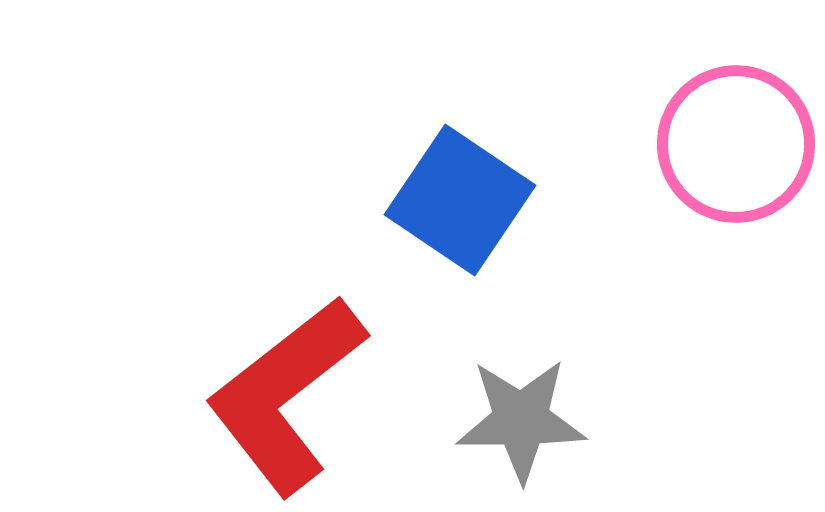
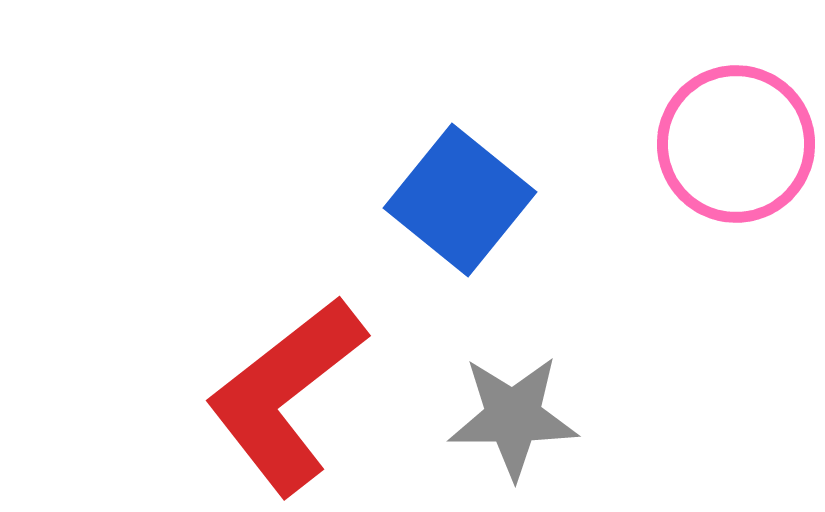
blue square: rotated 5 degrees clockwise
gray star: moved 8 px left, 3 px up
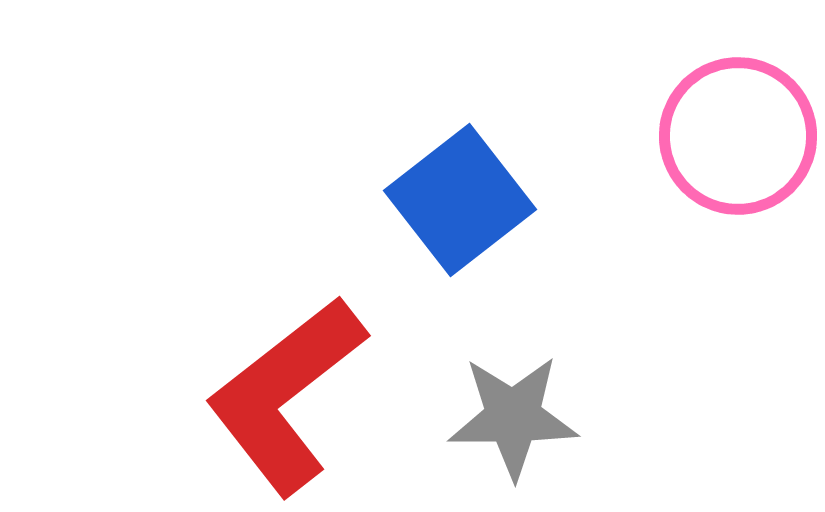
pink circle: moved 2 px right, 8 px up
blue square: rotated 13 degrees clockwise
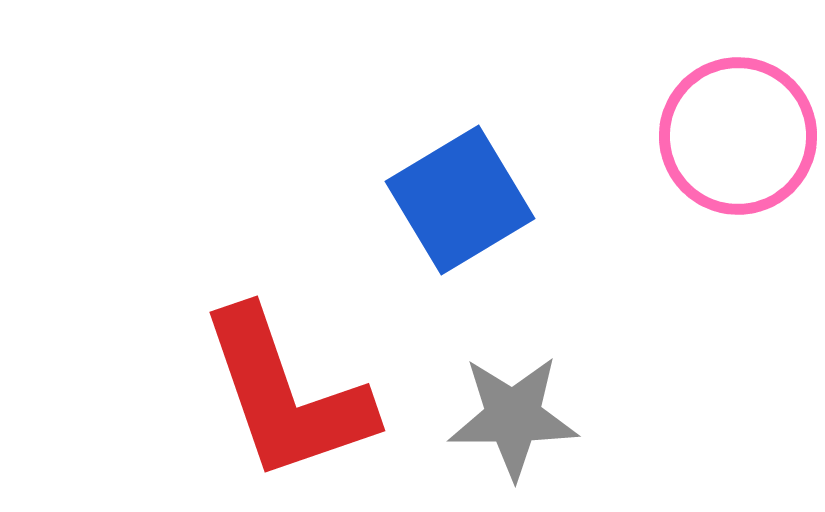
blue square: rotated 7 degrees clockwise
red L-shape: rotated 71 degrees counterclockwise
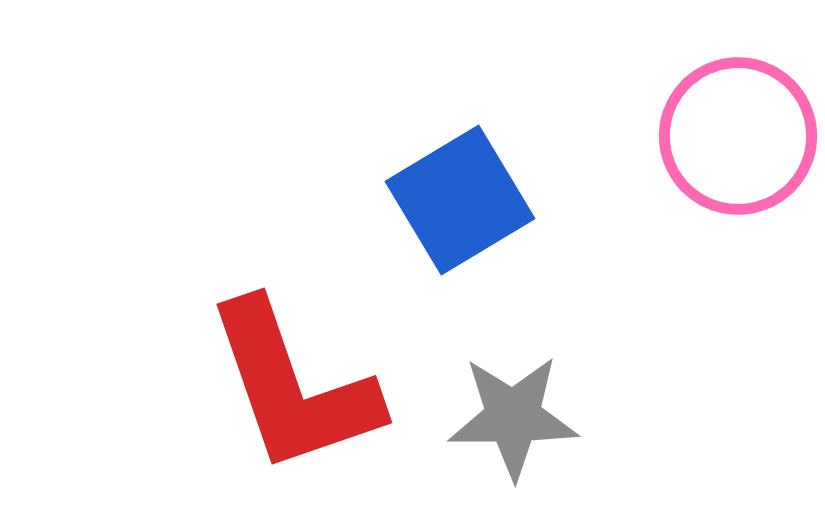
red L-shape: moved 7 px right, 8 px up
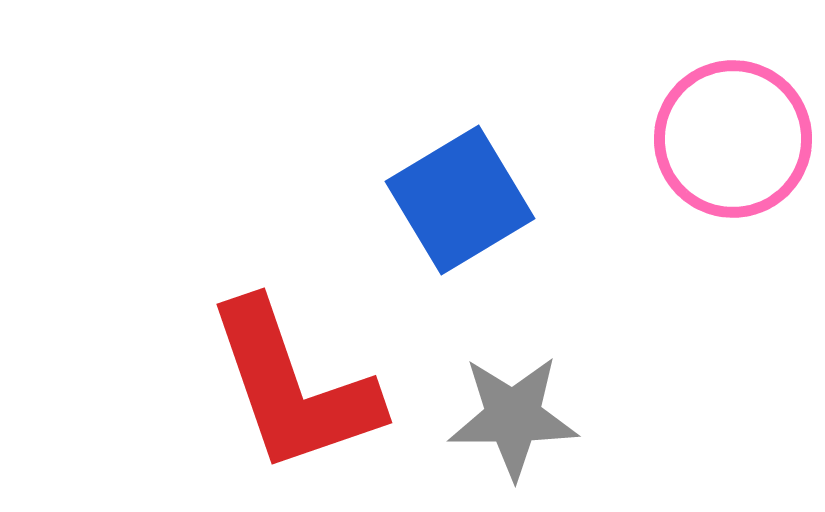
pink circle: moved 5 px left, 3 px down
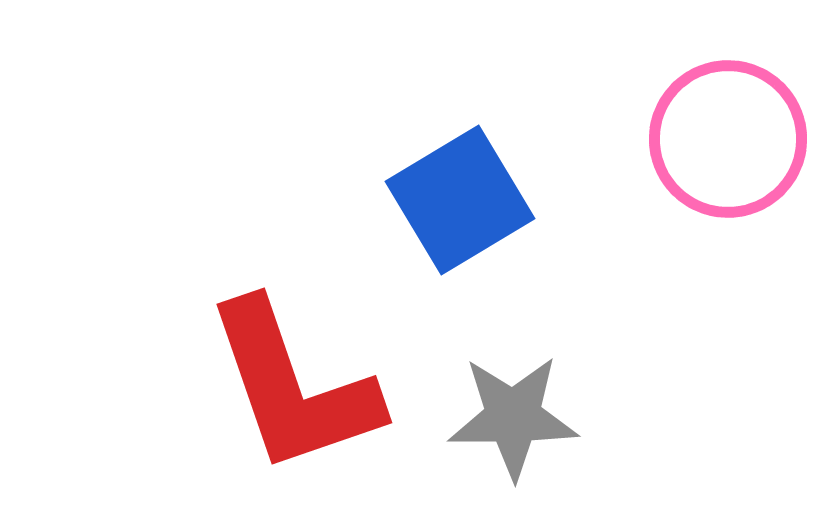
pink circle: moved 5 px left
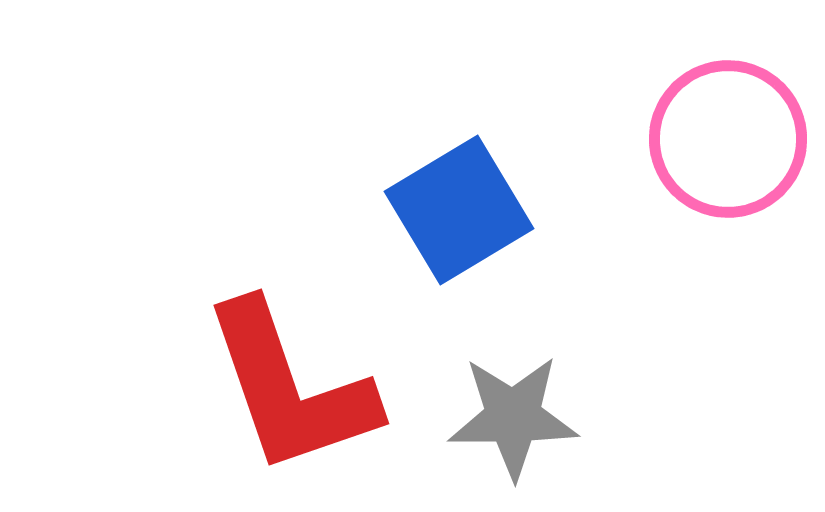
blue square: moved 1 px left, 10 px down
red L-shape: moved 3 px left, 1 px down
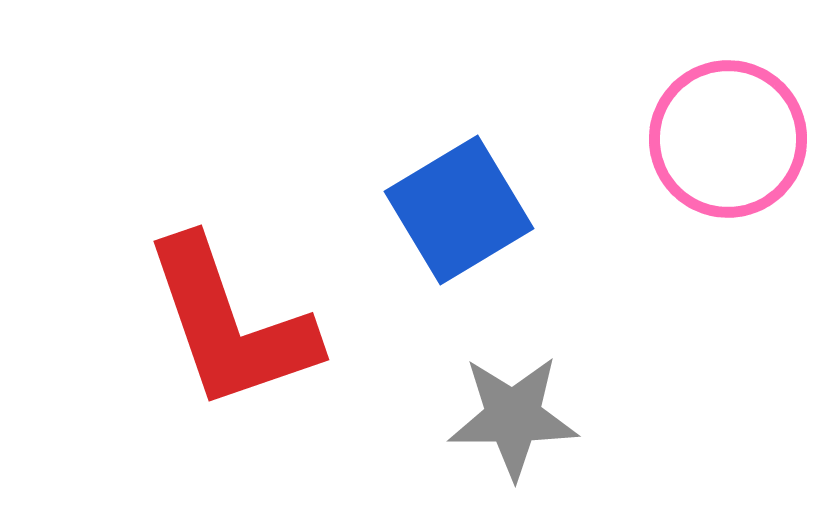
red L-shape: moved 60 px left, 64 px up
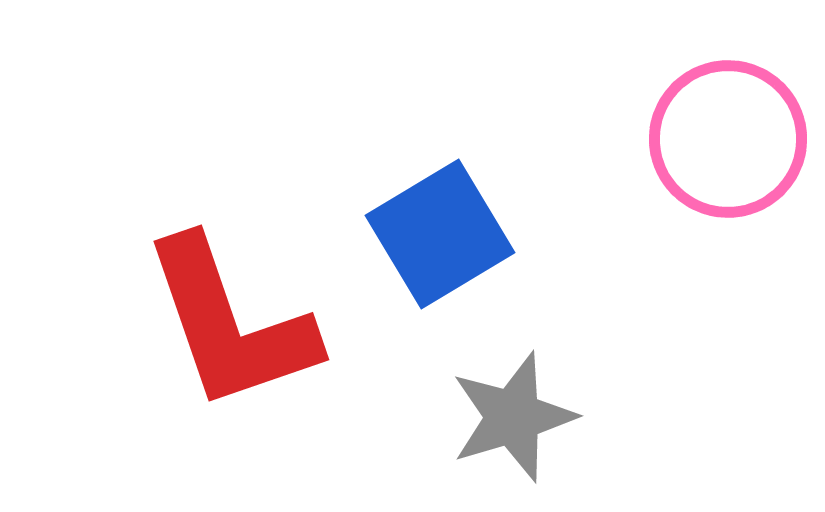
blue square: moved 19 px left, 24 px down
gray star: rotated 17 degrees counterclockwise
